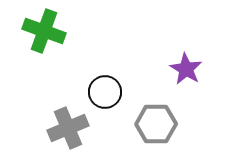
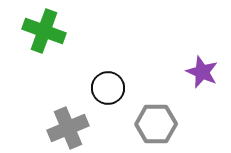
purple star: moved 16 px right, 3 px down; rotated 8 degrees counterclockwise
black circle: moved 3 px right, 4 px up
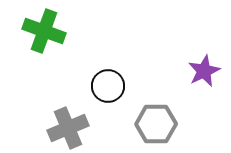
purple star: moved 2 px right, 1 px up; rotated 24 degrees clockwise
black circle: moved 2 px up
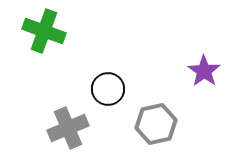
purple star: rotated 12 degrees counterclockwise
black circle: moved 3 px down
gray hexagon: rotated 12 degrees counterclockwise
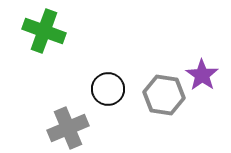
purple star: moved 2 px left, 4 px down
gray hexagon: moved 8 px right, 29 px up; rotated 21 degrees clockwise
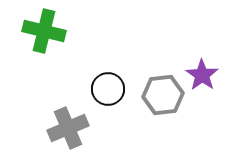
green cross: rotated 6 degrees counterclockwise
gray hexagon: moved 1 px left; rotated 15 degrees counterclockwise
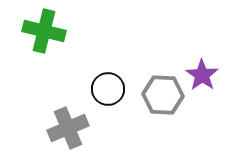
gray hexagon: rotated 9 degrees clockwise
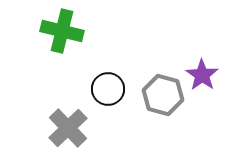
green cross: moved 18 px right
gray hexagon: rotated 12 degrees clockwise
gray cross: rotated 21 degrees counterclockwise
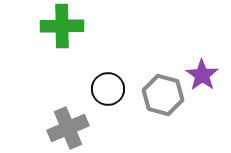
green cross: moved 5 px up; rotated 15 degrees counterclockwise
gray cross: rotated 21 degrees clockwise
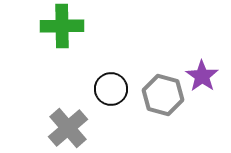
purple star: moved 1 px down
black circle: moved 3 px right
gray cross: rotated 18 degrees counterclockwise
